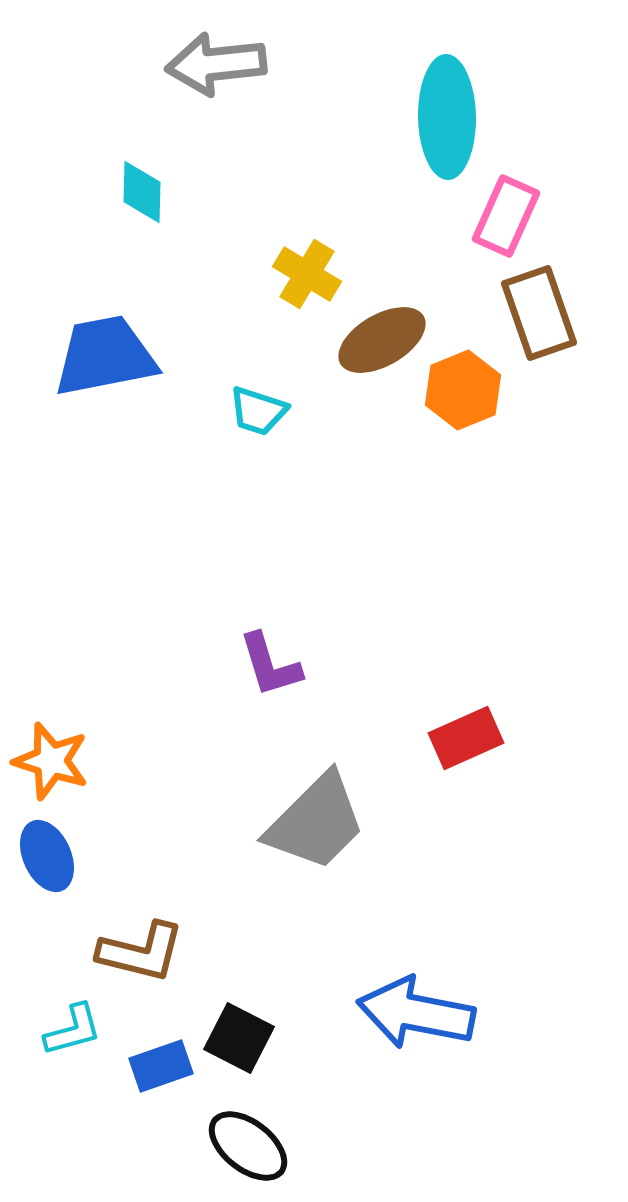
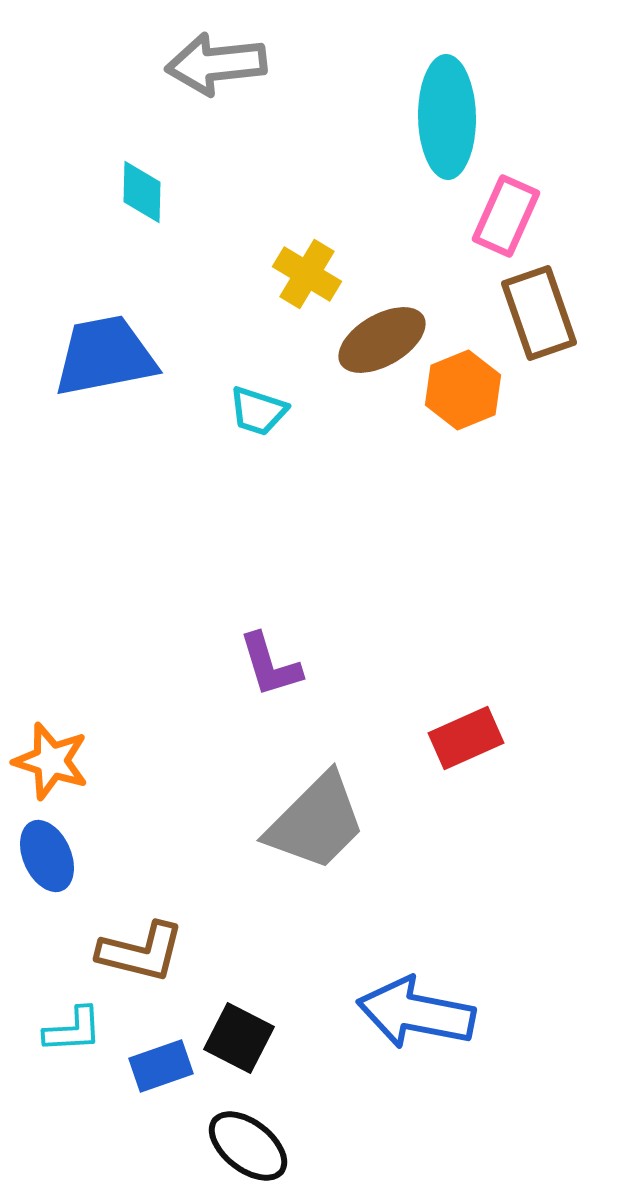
cyan L-shape: rotated 12 degrees clockwise
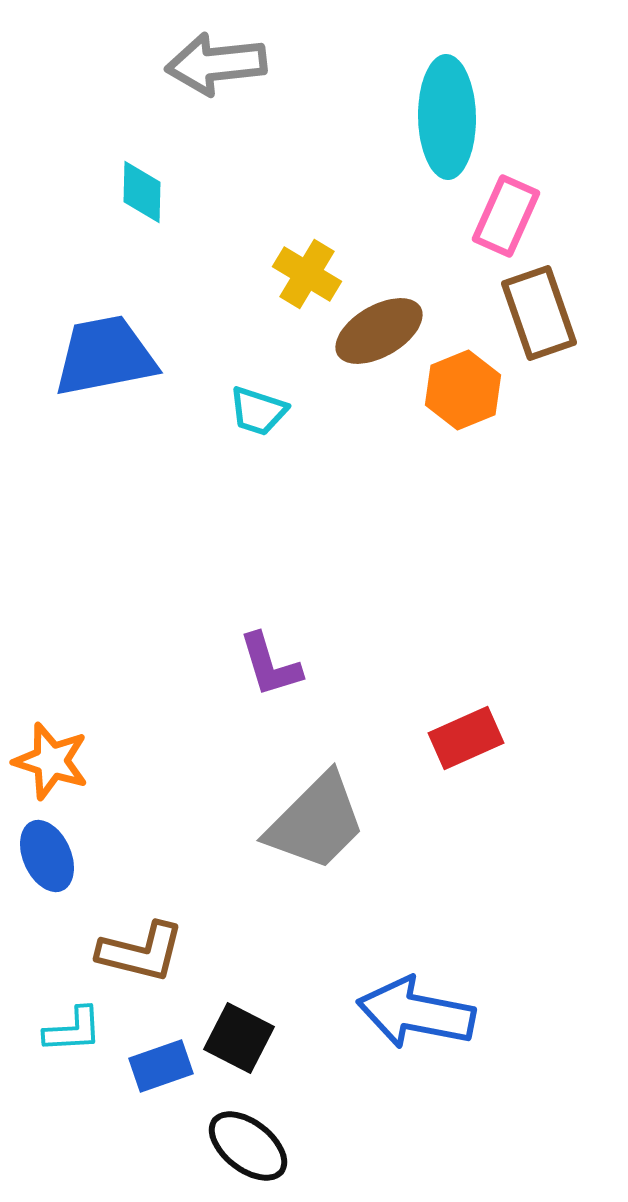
brown ellipse: moved 3 px left, 9 px up
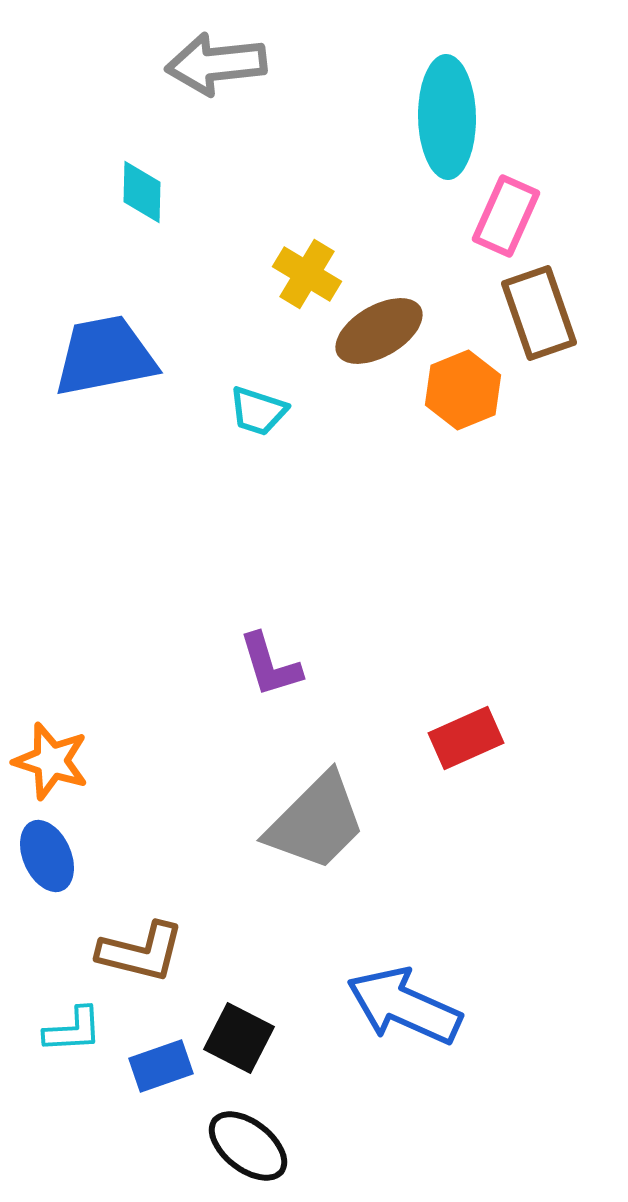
blue arrow: moved 12 px left, 7 px up; rotated 13 degrees clockwise
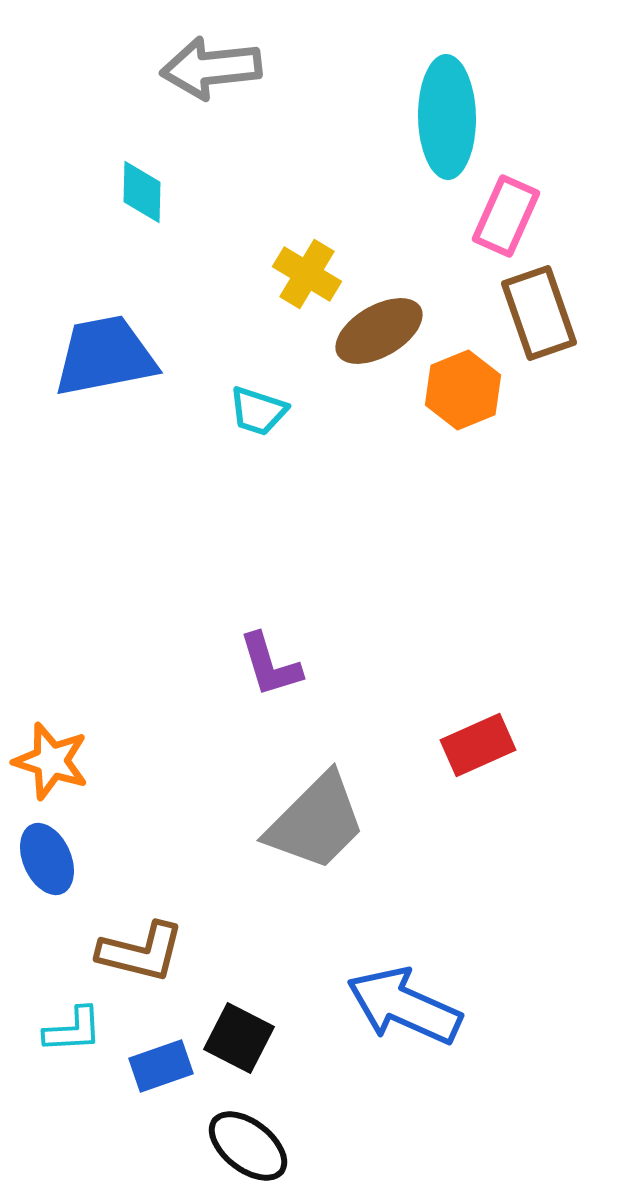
gray arrow: moved 5 px left, 4 px down
red rectangle: moved 12 px right, 7 px down
blue ellipse: moved 3 px down
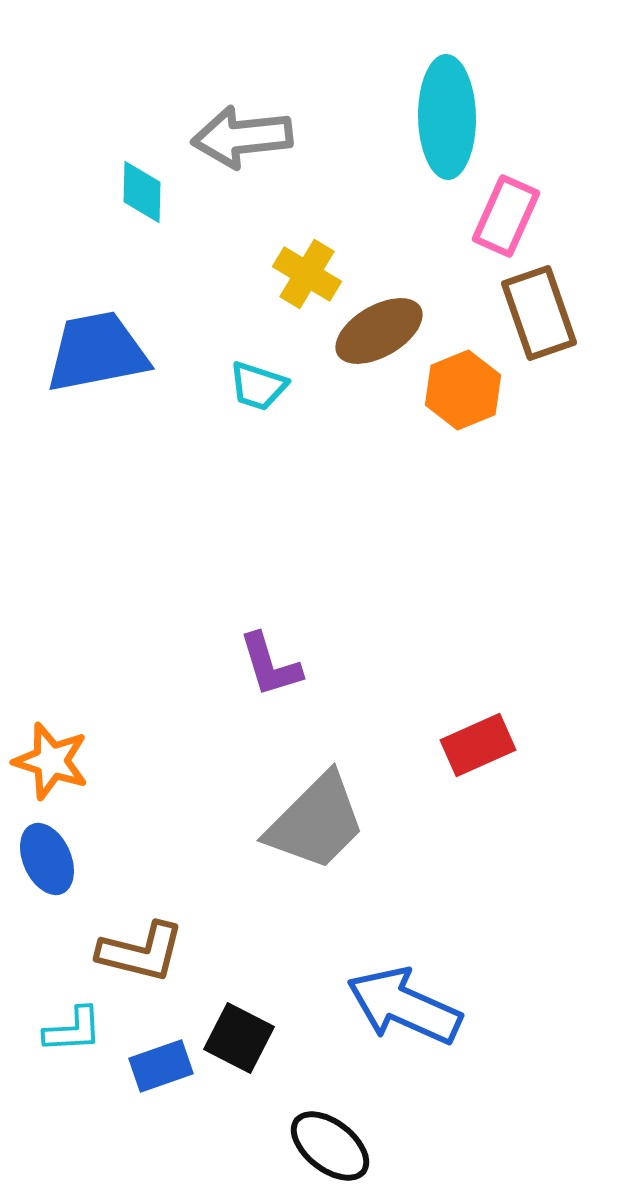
gray arrow: moved 31 px right, 69 px down
blue trapezoid: moved 8 px left, 4 px up
cyan trapezoid: moved 25 px up
black ellipse: moved 82 px right
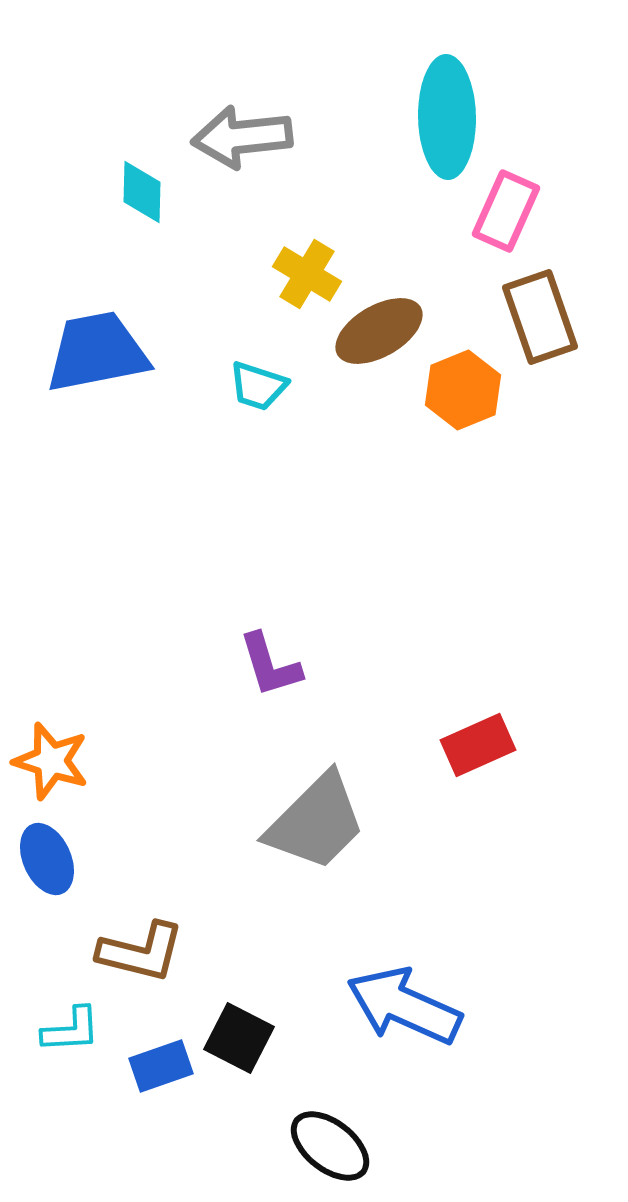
pink rectangle: moved 5 px up
brown rectangle: moved 1 px right, 4 px down
cyan L-shape: moved 2 px left
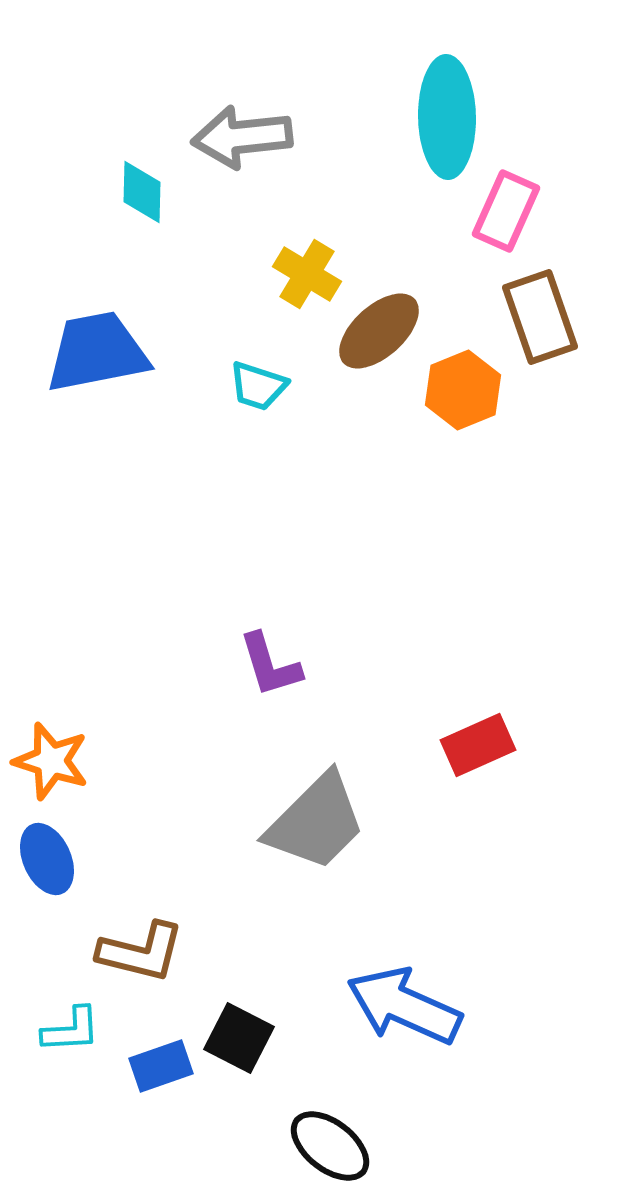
brown ellipse: rotated 12 degrees counterclockwise
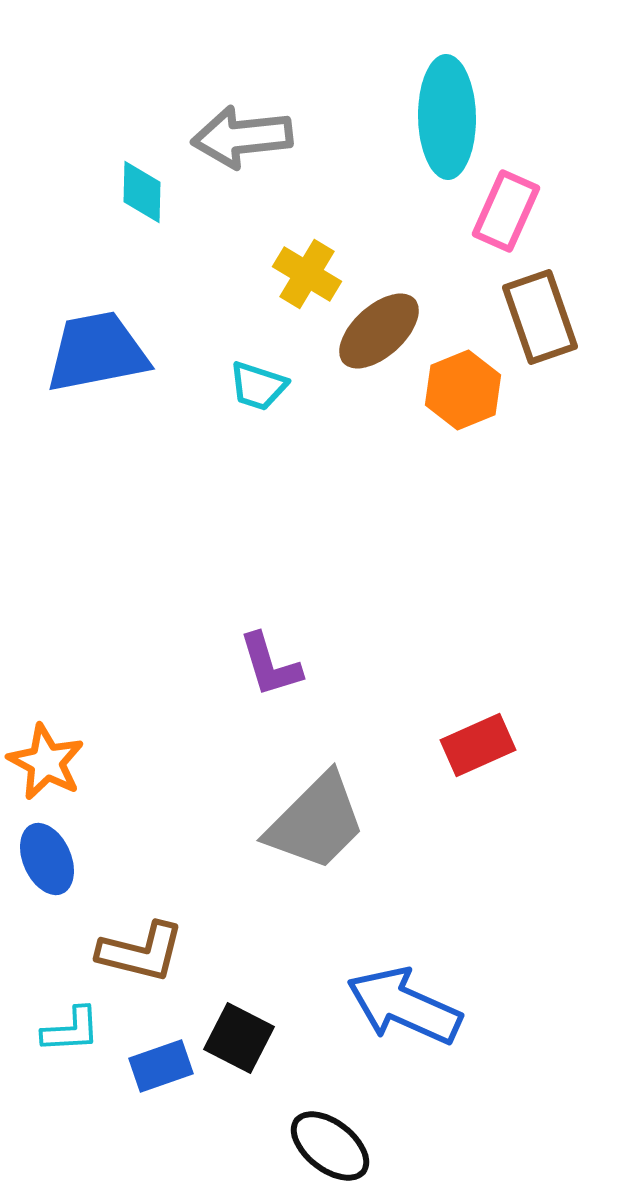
orange star: moved 5 px left, 1 px down; rotated 10 degrees clockwise
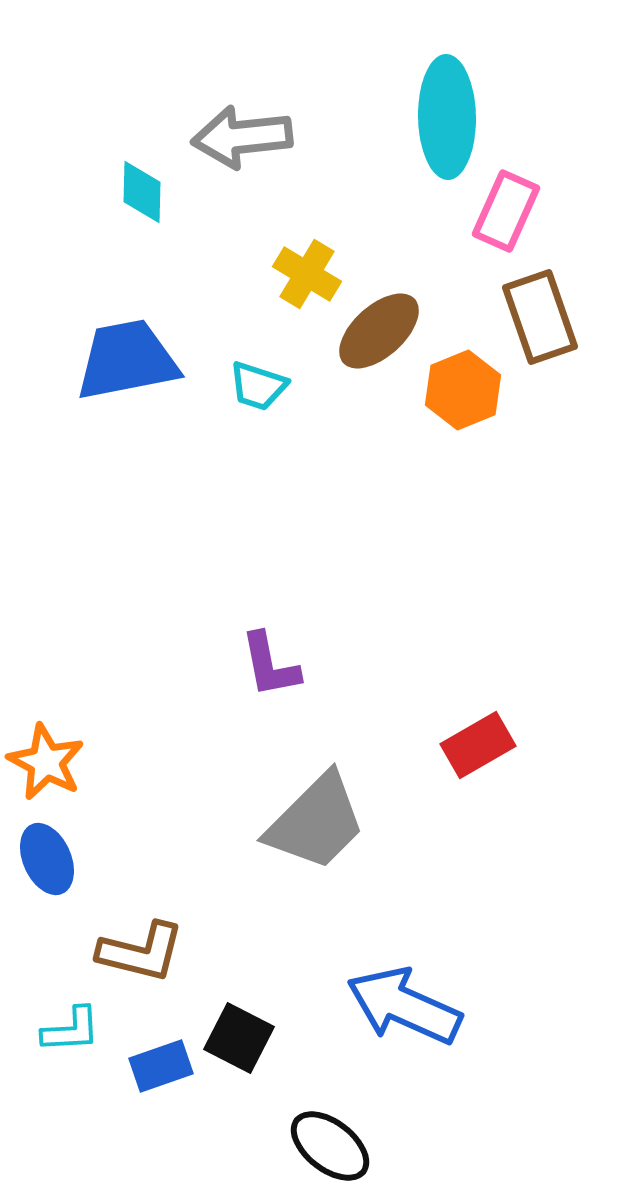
blue trapezoid: moved 30 px right, 8 px down
purple L-shape: rotated 6 degrees clockwise
red rectangle: rotated 6 degrees counterclockwise
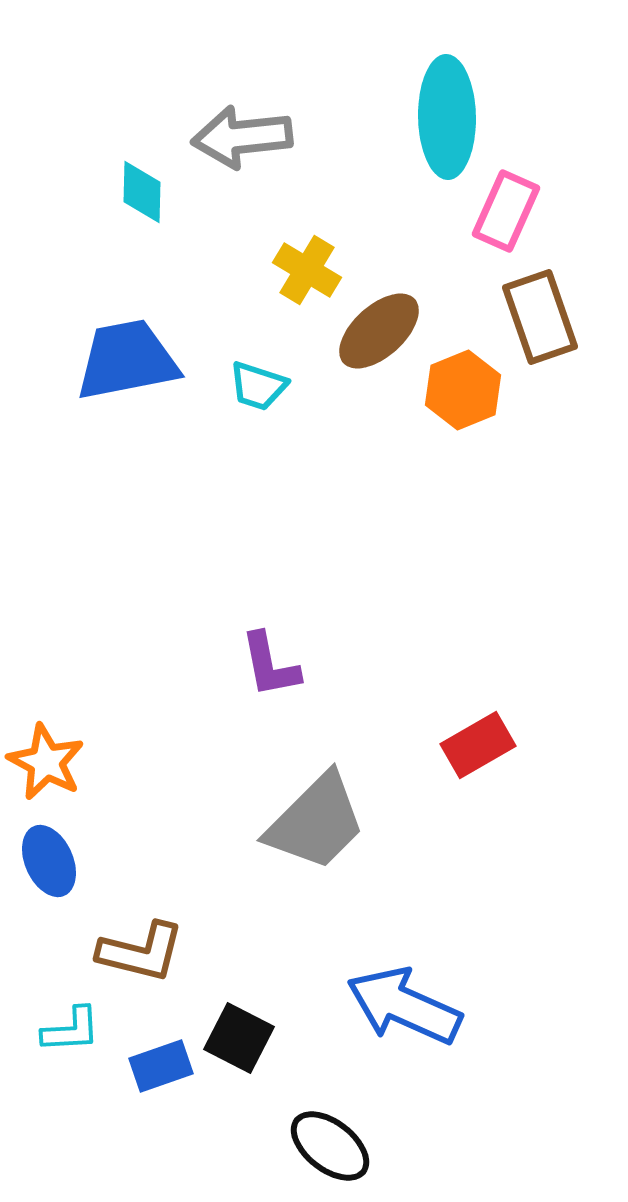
yellow cross: moved 4 px up
blue ellipse: moved 2 px right, 2 px down
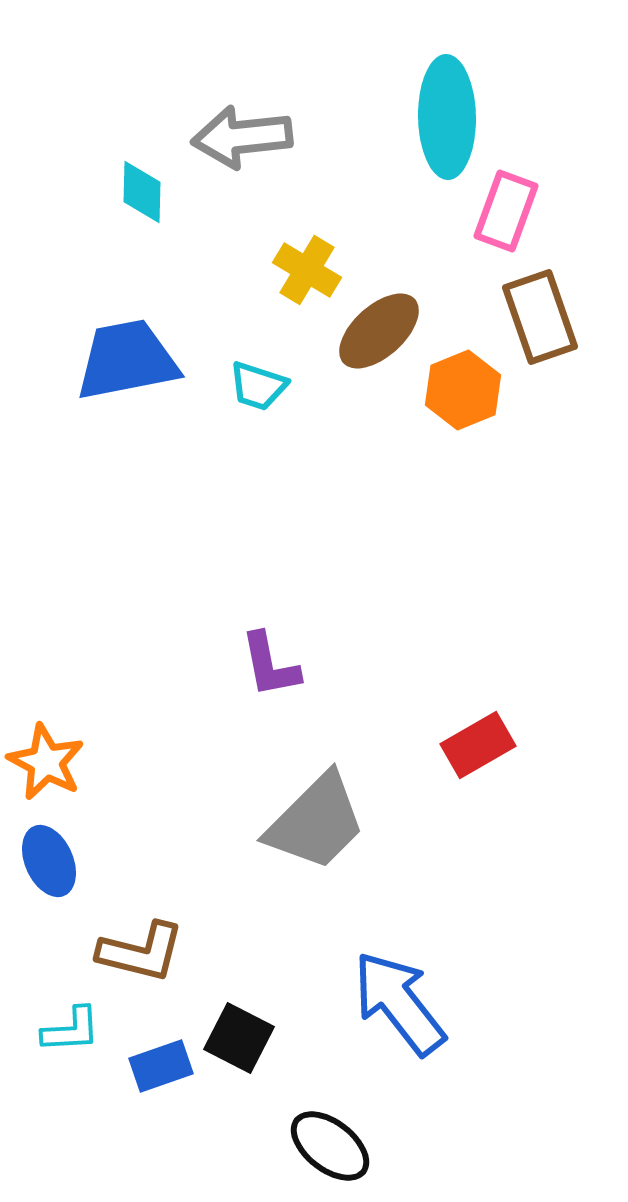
pink rectangle: rotated 4 degrees counterclockwise
blue arrow: moved 5 px left, 3 px up; rotated 28 degrees clockwise
